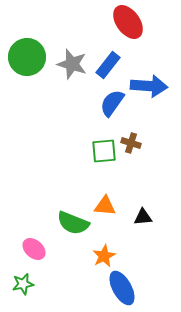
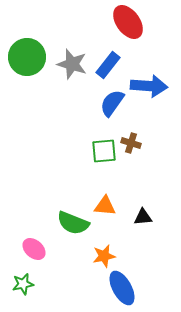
orange star: rotated 15 degrees clockwise
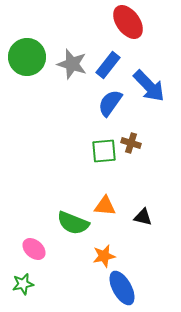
blue arrow: rotated 42 degrees clockwise
blue semicircle: moved 2 px left
black triangle: rotated 18 degrees clockwise
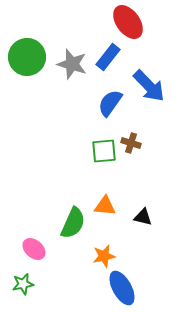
blue rectangle: moved 8 px up
green semicircle: rotated 88 degrees counterclockwise
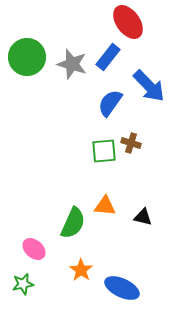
orange star: moved 23 px left, 14 px down; rotated 25 degrees counterclockwise
blue ellipse: rotated 36 degrees counterclockwise
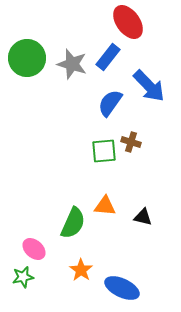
green circle: moved 1 px down
brown cross: moved 1 px up
green star: moved 7 px up
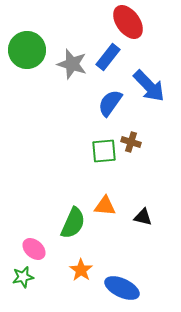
green circle: moved 8 px up
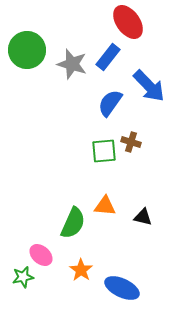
pink ellipse: moved 7 px right, 6 px down
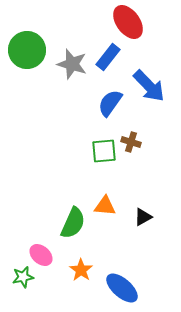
black triangle: rotated 42 degrees counterclockwise
blue ellipse: rotated 16 degrees clockwise
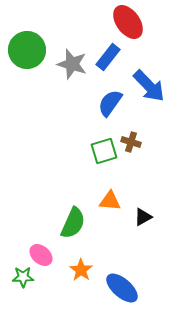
green square: rotated 12 degrees counterclockwise
orange triangle: moved 5 px right, 5 px up
green star: rotated 10 degrees clockwise
